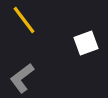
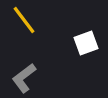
gray L-shape: moved 2 px right
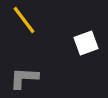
gray L-shape: rotated 40 degrees clockwise
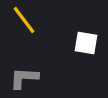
white square: rotated 30 degrees clockwise
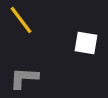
yellow line: moved 3 px left
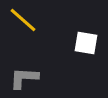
yellow line: moved 2 px right; rotated 12 degrees counterclockwise
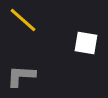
gray L-shape: moved 3 px left, 2 px up
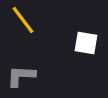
yellow line: rotated 12 degrees clockwise
